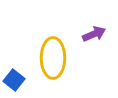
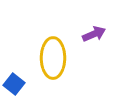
blue square: moved 4 px down
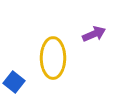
blue square: moved 2 px up
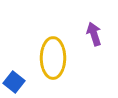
purple arrow: rotated 85 degrees counterclockwise
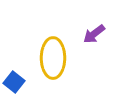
purple arrow: rotated 110 degrees counterclockwise
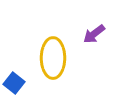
blue square: moved 1 px down
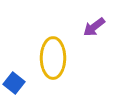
purple arrow: moved 7 px up
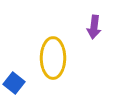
purple arrow: rotated 45 degrees counterclockwise
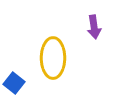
purple arrow: rotated 15 degrees counterclockwise
